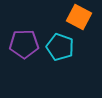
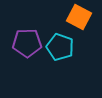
purple pentagon: moved 3 px right, 1 px up
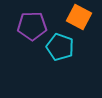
purple pentagon: moved 5 px right, 17 px up
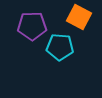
cyan pentagon: rotated 16 degrees counterclockwise
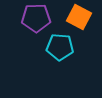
purple pentagon: moved 4 px right, 8 px up
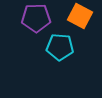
orange square: moved 1 px right, 1 px up
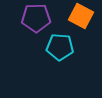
orange square: moved 1 px right
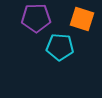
orange square: moved 1 px right, 3 px down; rotated 10 degrees counterclockwise
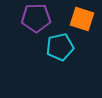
cyan pentagon: rotated 16 degrees counterclockwise
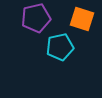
purple pentagon: rotated 12 degrees counterclockwise
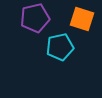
purple pentagon: moved 1 px left
